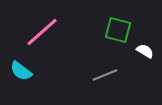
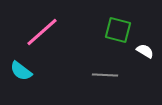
gray line: rotated 25 degrees clockwise
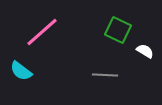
green square: rotated 12 degrees clockwise
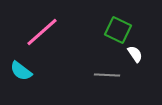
white semicircle: moved 10 px left, 3 px down; rotated 24 degrees clockwise
gray line: moved 2 px right
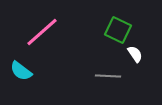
gray line: moved 1 px right, 1 px down
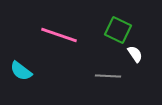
pink line: moved 17 px right, 3 px down; rotated 60 degrees clockwise
